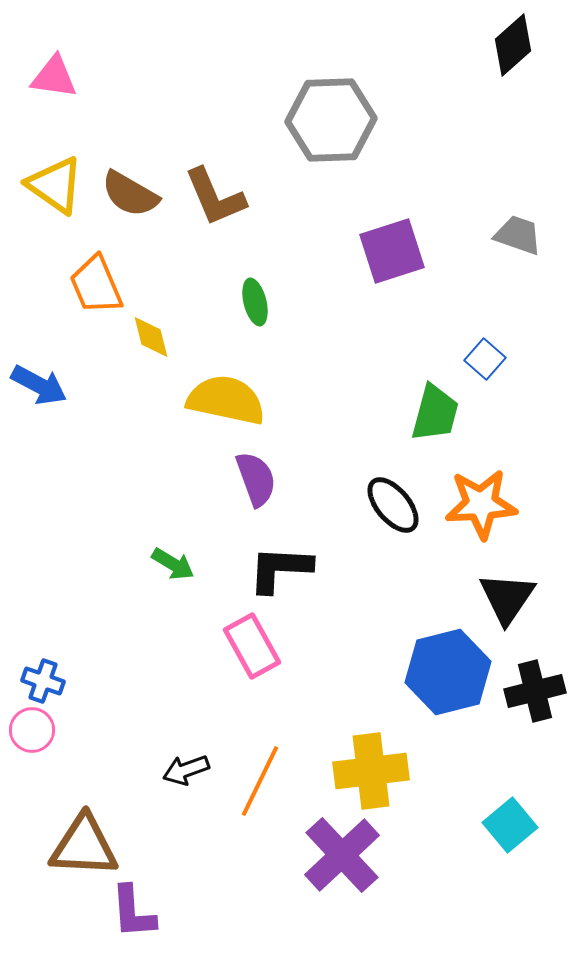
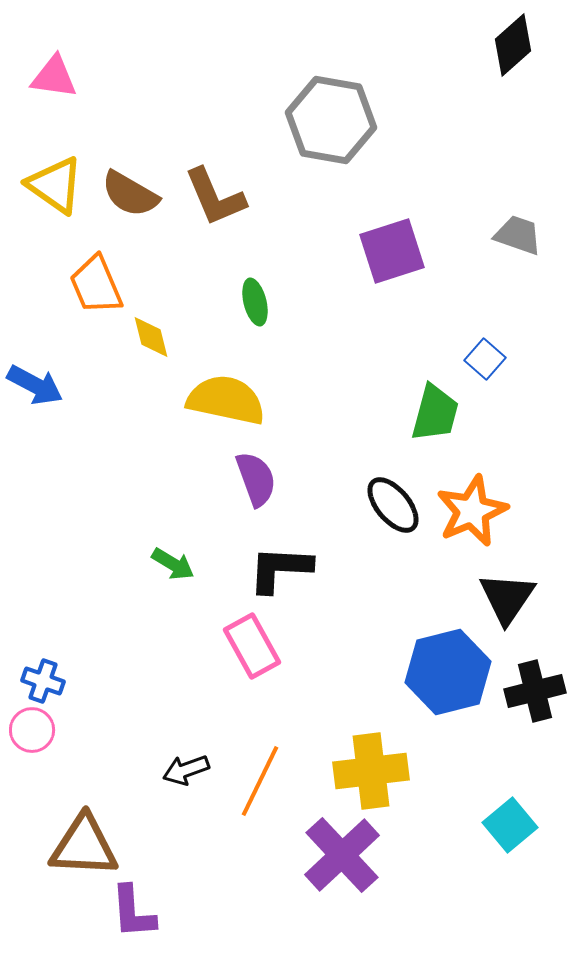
gray hexagon: rotated 12 degrees clockwise
blue arrow: moved 4 px left
orange star: moved 9 px left, 7 px down; rotated 20 degrees counterclockwise
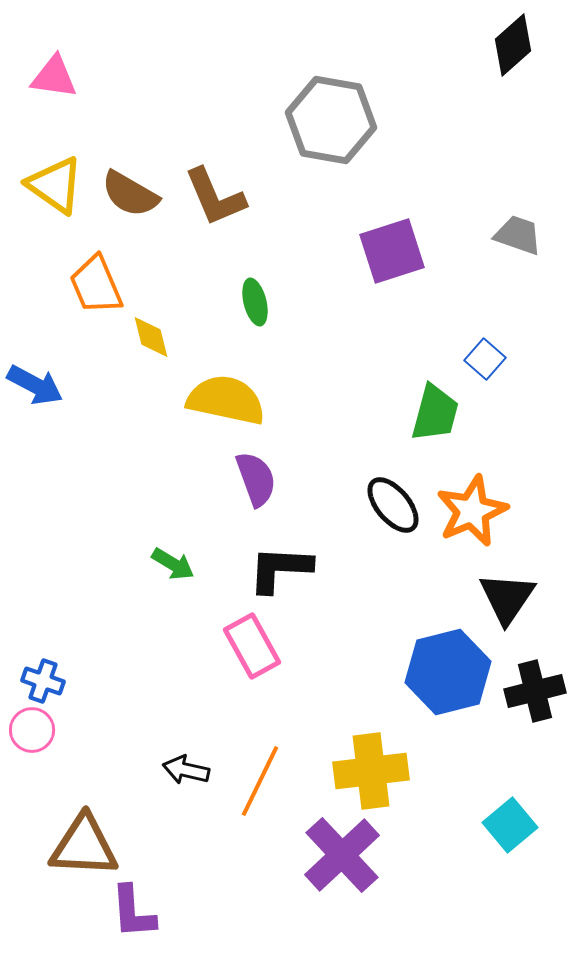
black arrow: rotated 33 degrees clockwise
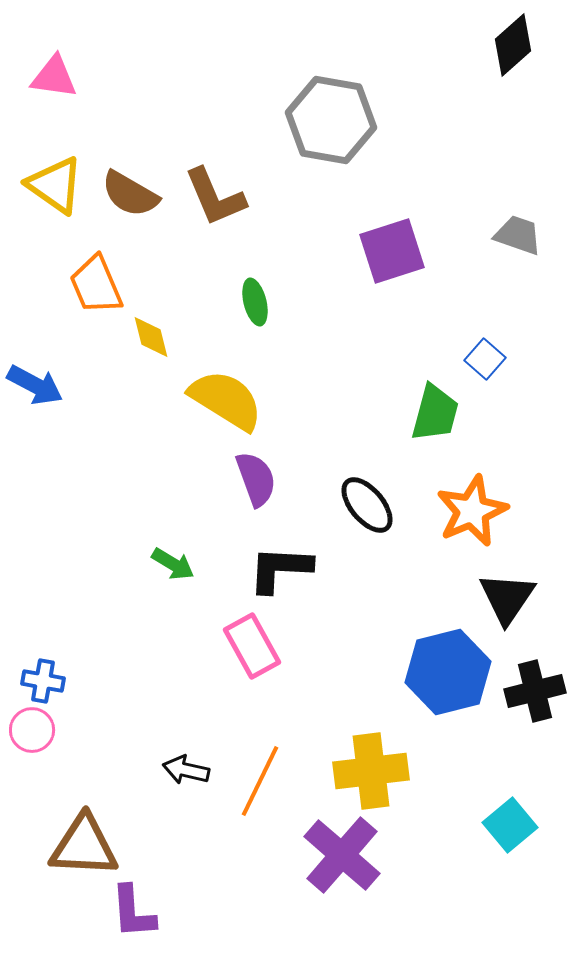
yellow semicircle: rotated 20 degrees clockwise
black ellipse: moved 26 px left
blue cross: rotated 9 degrees counterclockwise
purple cross: rotated 6 degrees counterclockwise
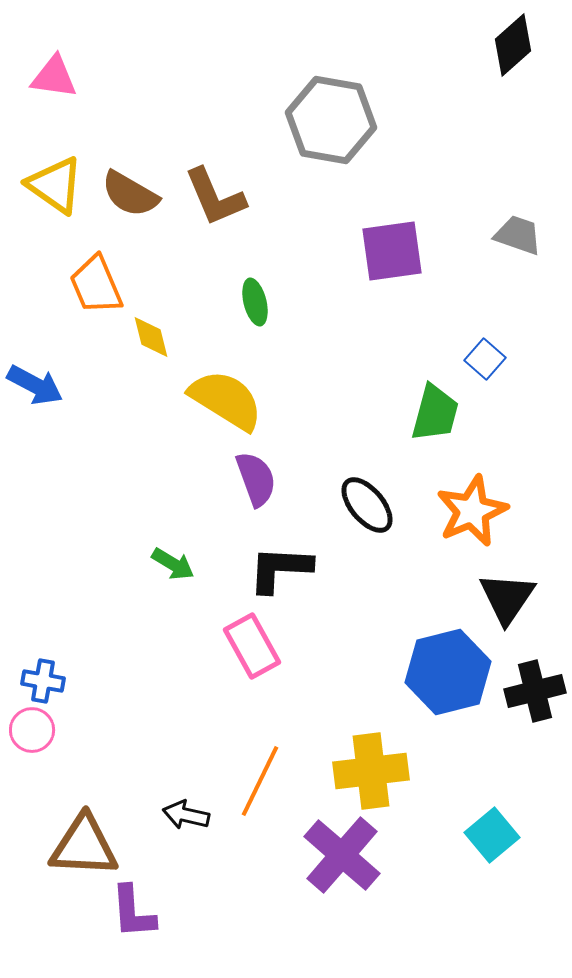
purple square: rotated 10 degrees clockwise
black arrow: moved 45 px down
cyan square: moved 18 px left, 10 px down
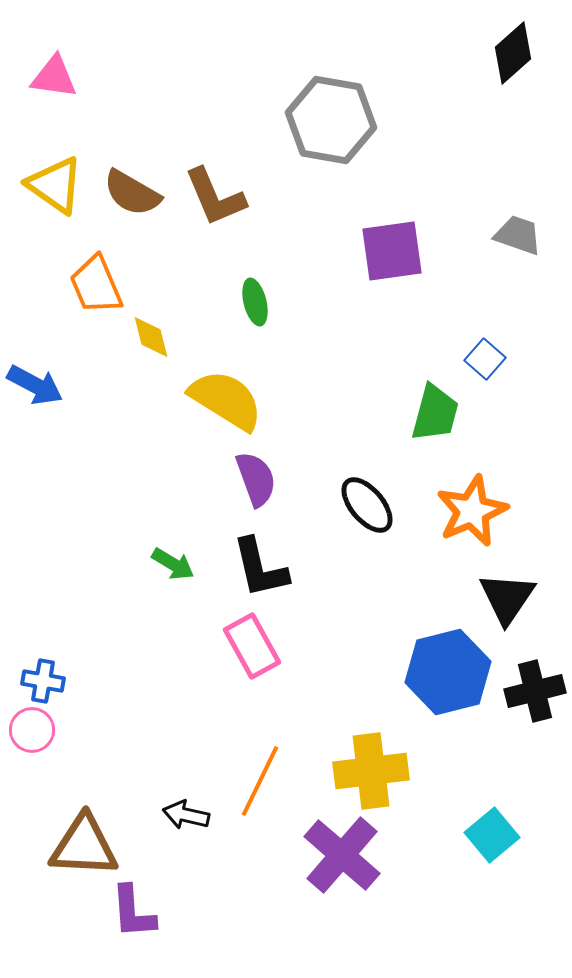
black diamond: moved 8 px down
brown semicircle: moved 2 px right, 1 px up
black L-shape: moved 20 px left, 1 px up; rotated 106 degrees counterclockwise
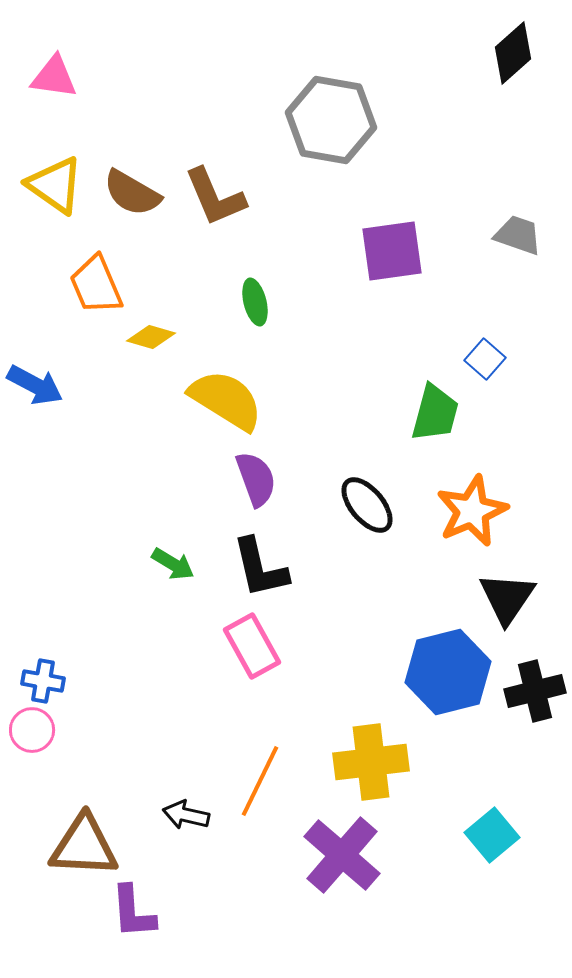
yellow diamond: rotated 60 degrees counterclockwise
yellow cross: moved 9 px up
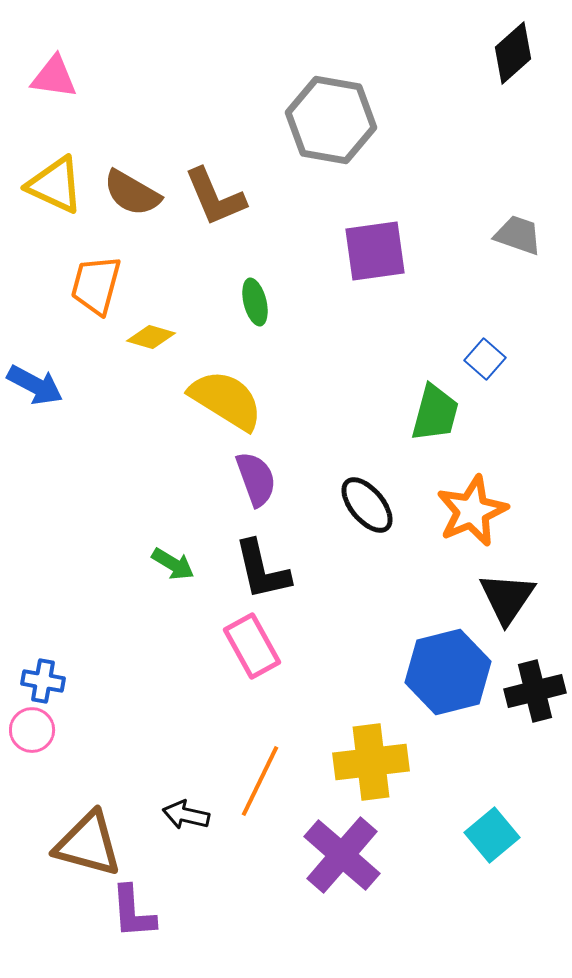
yellow triangle: rotated 10 degrees counterclockwise
purple square: moved 17 px left
orange trapezoid: rotated 38 degrees clockwise
black L-shape: moved 2 px right, 2 px down
brown triangle: moved 4 px right, 2 px up; rotated 12 degrees clockwise
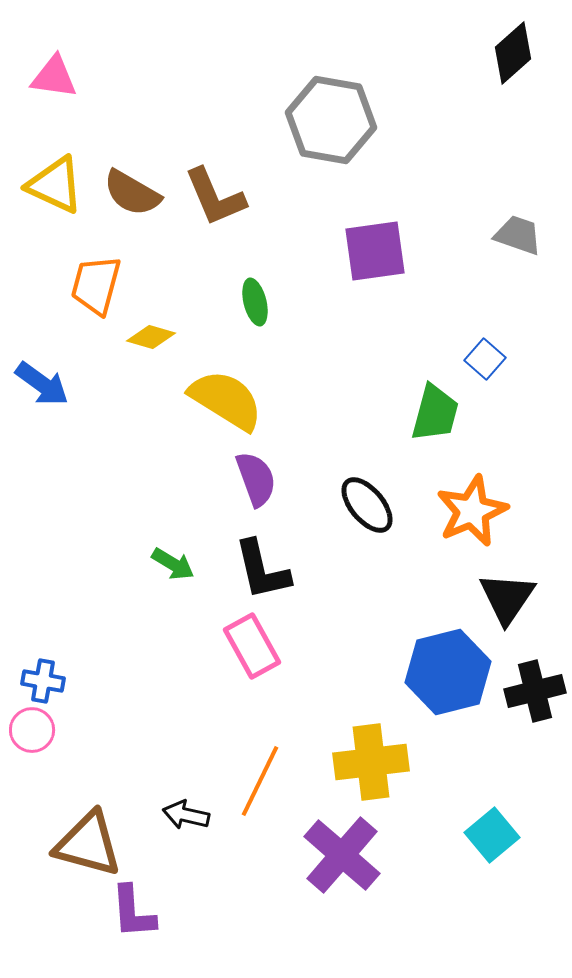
blue arrow: moved 7 px right, 1 px up; rotated 8 degrees clockwise
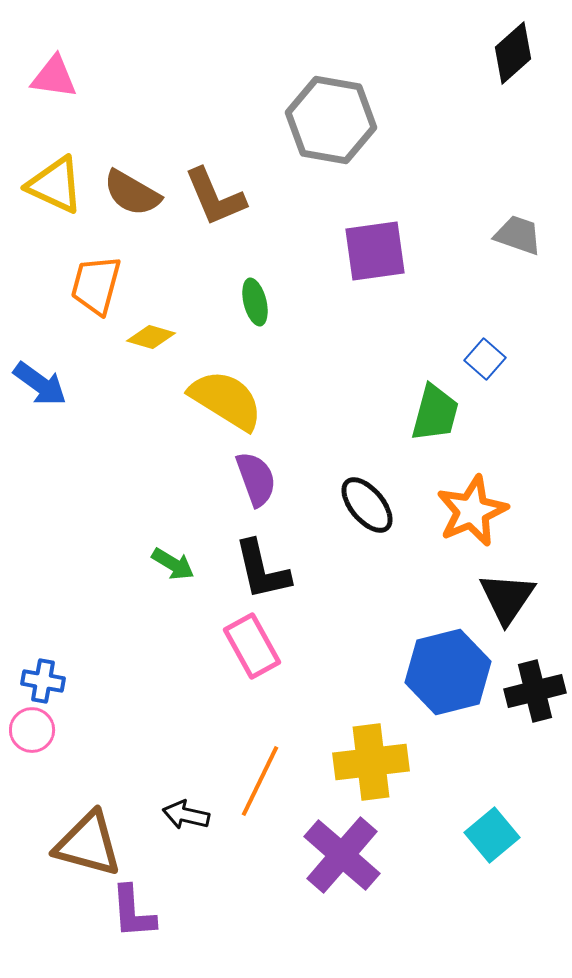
blue arrow: moved 2 px left
